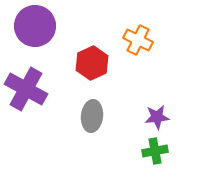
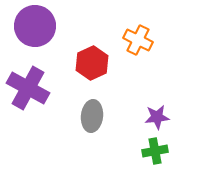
purple cross: moved 2 px right, 1 px up
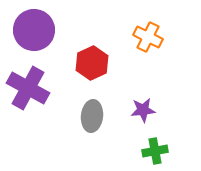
purple circle: moved 1 px left, 4 px down
orange cross: moved 10 px right, 3 px up
purple star: moved 14 px left, 7 px up
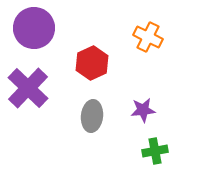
purple circle: moved 2 px up
purple cross: rotated 15 degrees clockwise
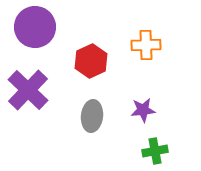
purple circle: moved 1 px right, 1 px up
orange cross: moved 2 px left, 8 px down; rotated 28 degrees counterclockwise
red hexagon: moved 1 px left, 2 px up
purple cross: moved 2 px down
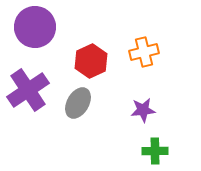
orange cross: moved 2 px left, 7 px down; rotated 12 degrees counterclockwise
purple cross: rotated 12 degrees clockwise
gray ellipse: moved 14 px left, 13 px up; rotated 24 degrees clockwise
green cross: rotated 10 degrees clockwise
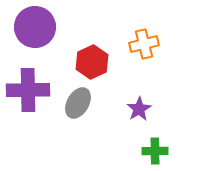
orange cross: moved 8 px up
red hexagon: moved 1 px right, 1 px down
purple cross: rotated 33 degrees clockwise
purple star: moved 4 px left, 1 px up; rotated 25 degrees counterclockwise
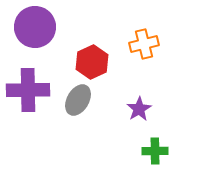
gray ellipse: moved 3 px up
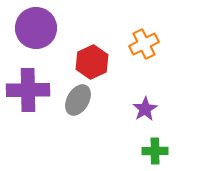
purple circle: moved 1 px right, 1 px down
orange cross: rotated 12 degrees counterclockwise
purple star: moved 6 px right
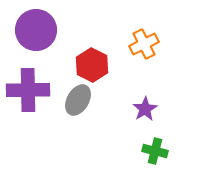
purple circle: moved 2 px down
red hexagon: moved 3 px down; rotated 8 degrees counterclockwise
green cross: rotated 15 degrees clockwise
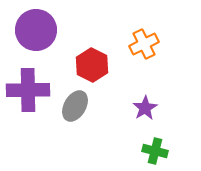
gray ellipse: moved 3 px left, 6 px down
purple star: moved 1 px up
